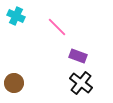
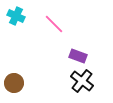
pink line: moved 3 px left, 3 px up
black cross: moved 1 px right, 2 px up
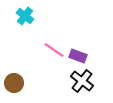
cyan cross: moved 9 px right; rotated 12 degrees clockwise
pink line: moved 26 px down; rotated 10 degrees counterclockwise
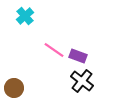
cyan cross: rotated 12 degrees clockwise
brown circle: moved 5 px down
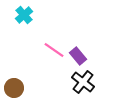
cyan cross: moved 1 px left, 1 px up
purple rectangle: rotated 30 degrees clockwise
black cross: moved 1 px right, 1 px down
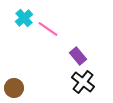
cyan cross: moved 3 px down
pink line: moved 6 px left, 21 px up
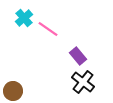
brown circle: moved 1 px left, 3 px down
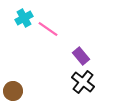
cyan cross: rotated 12 degrees clockwise
purple rectangle: moved 3 px right
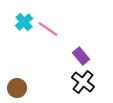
cyan cross: moved 4 px down; rotated 12 degrees counterclockwise
brown circle: moved 4 px right, 3 px up
